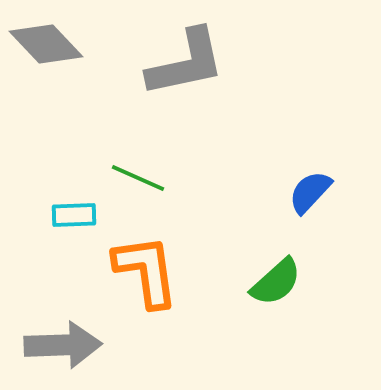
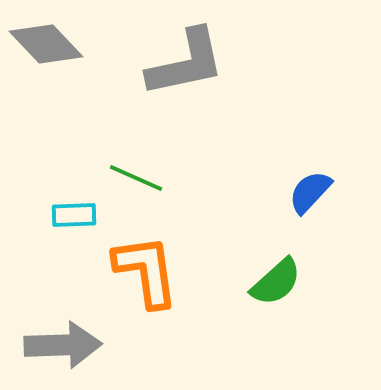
green line: moved 2 px left
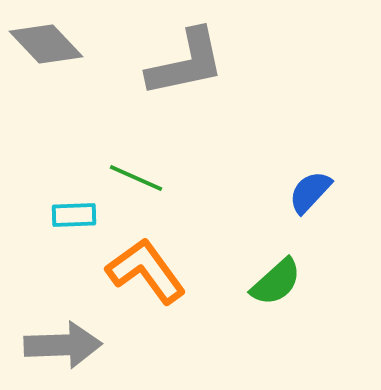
orange L-shape: rotated 28 degrees counterclockwise
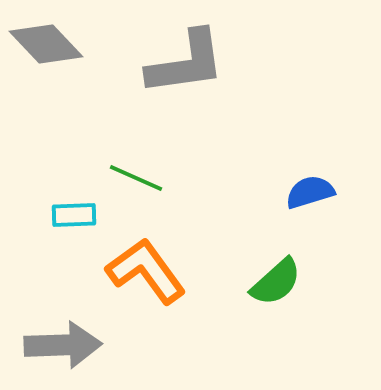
gray L-shape: rotated 4 degrees clockwise
blue semicircle: rotated 30 degrees clockwise
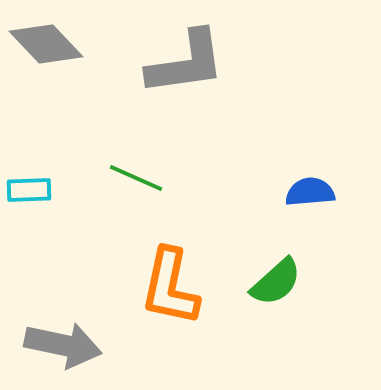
blue semicircle: rotated 12 degrees clockwise
cyan rectangle: moved 45 px left, 25 px up
orange L-shape: moved 24 px right, 16 px down; rotated 132 degrees counterclockwise
gray arrow: rotated 14 degrees clockwise
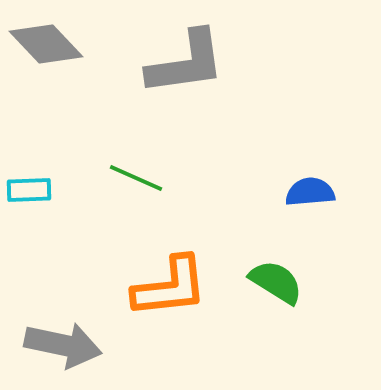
green semicircle: rotated 106 degrees counterclockwise
orange L-shape: rotated 108 degrees counterclockwise
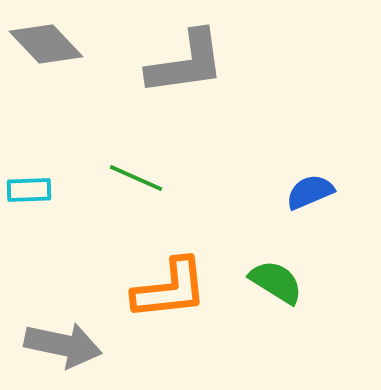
blue semicircle: rotated 18 degrees counterclockwise
orange L-shape: moved 2 px down
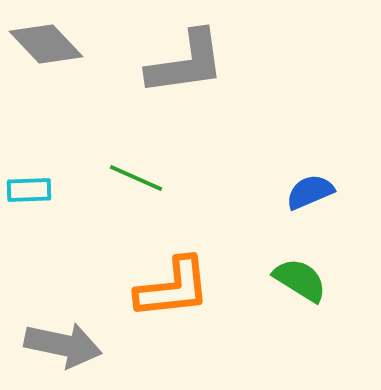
green semicircle: moved 24 px right, 2 px up
orange L-shape: moved 3 px right, 1 px up
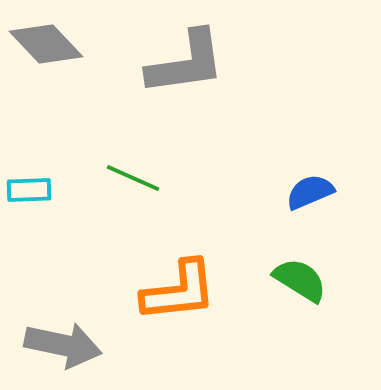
green line: moved 3 px left
orange L-shape: moved 6 px right, 3 px down
